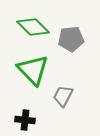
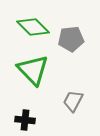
gray trapezoid: moved 10 px right, 5 px down
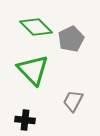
green diamond: moved 3 px right
gray pentagon: rotated 20 degrees counterclockwise
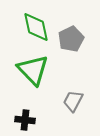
green diamond: rotated 32 degrees clockwise
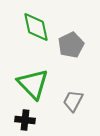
gray pentagon: moved 6 px down
green triangle: moved 14 px down
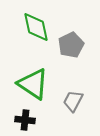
green triangle: rotated 12 degrees counterclockwise
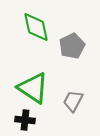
gray pentagon: moved 1 px right, 1 px down
green triangle: moved 4 px down
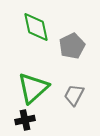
green triangle: rotated 44 degrees clockwise
gray trapezoid: moved 1 px right, 6 px up
black cross: rotated 18 degrees counterclockwise
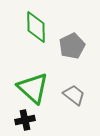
green diamond: rotated 12 degrees clockwise
green triangle: rotated 36 degrees counterclockwise
gray trapezoid: rotated 100 degrees clockwise
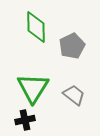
green triangle: rotated 20 degrees clockwise
